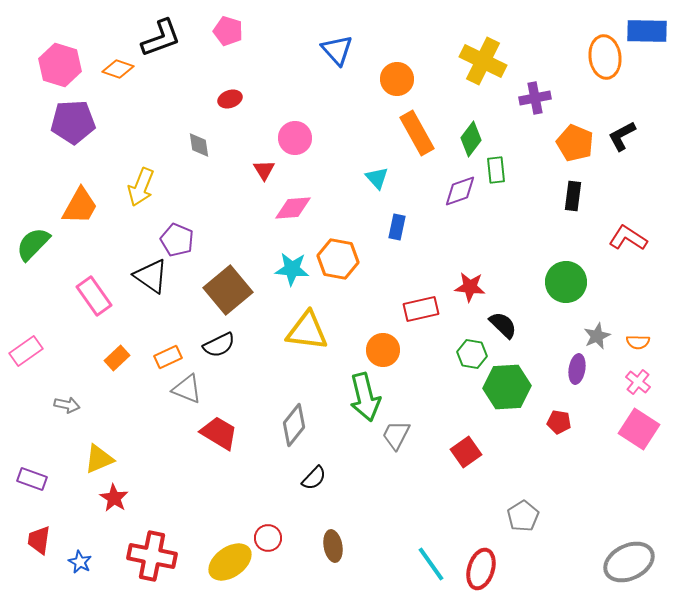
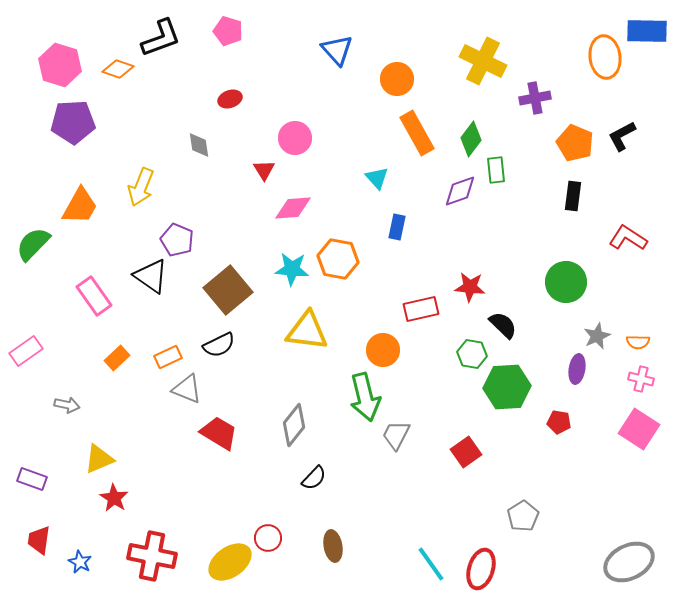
pink cross at (638, 382): moved 3 px right, 3 px up; rotated 25 degrees counterclockwise
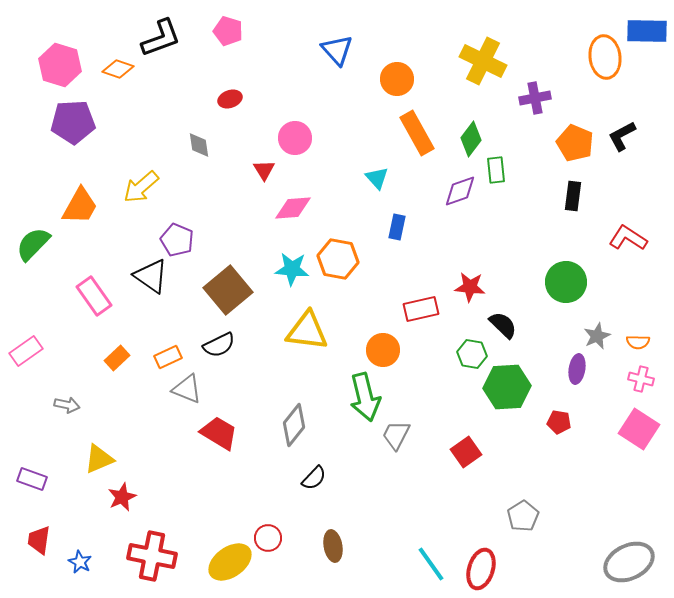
yellow arrow at (141, 187): rotated 27 degrees clockwise
red star at (114, 498): moved 8 px right, 1 px up; rotated 16 degrees clockwise
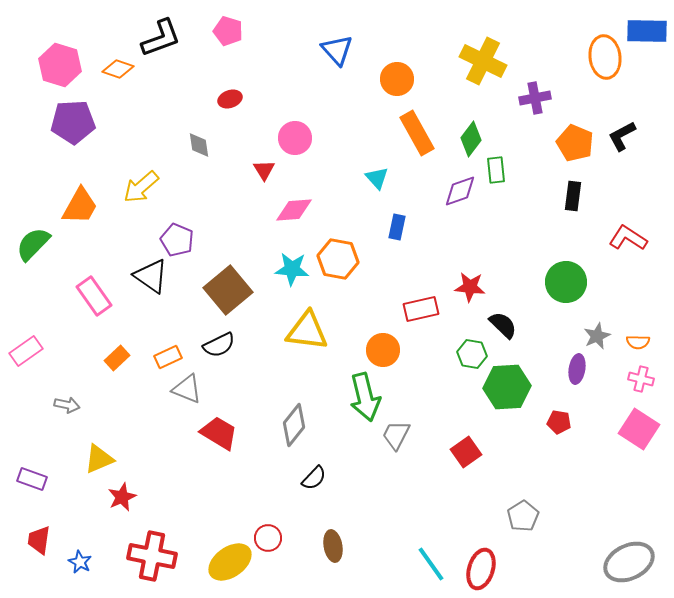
pink diamond at (293, 208): moved 1 px right, 2 px down
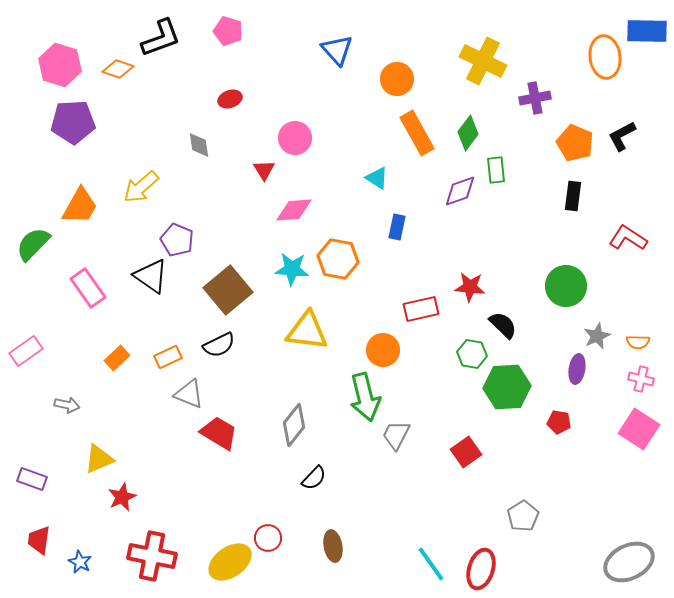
green diamond at (471, 139): moved 3 px left, 6 px up
cyan triangle at (377, 178): rotated 15 degrees counterclockwise
green circle at (566, 282): moved 4 px down
pink rectangle at (94, 296): moved 6 px left, 8 px up
gray triangle at (187, 389): moved 2 px right, 5 px down
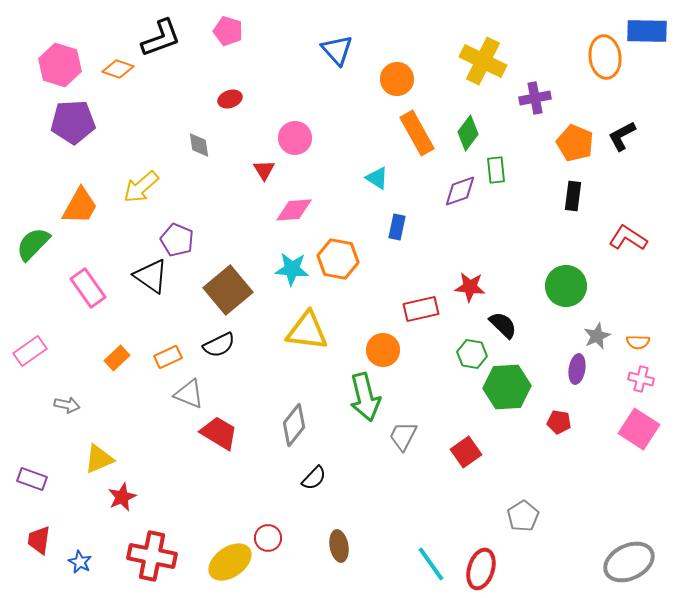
pink rectangle at (26, 351): moved 4 px right
gray trapezoid at (396, 435): moved 7 px right, 1 px down
brown ellipse at (333, 546): moved 6 px right
